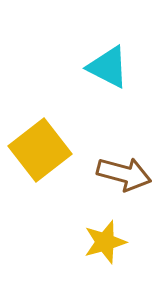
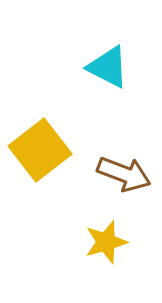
brown arrow: rotated 6 degrees clockwise
yellow star: moved 1 px right
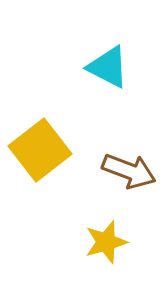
brown arrow: moved 5 px right, 3 px up
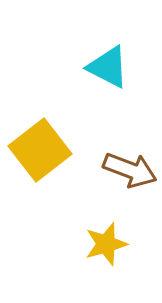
brown arrow: moved 1 px right, 1 px up
yellow star: moved 2 px down
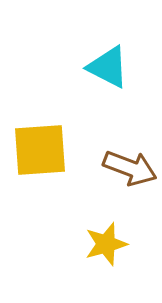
yellow square: rotated 34 degrees clockwise
brown arrow: moved 2 px up
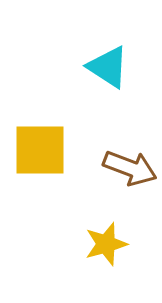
cyan triangle: rotated 6 degrees clockwise
yellow square: rotated 4 degrees clockwise
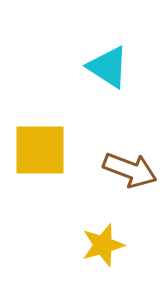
brown arrow: moved 2 px down
yellow star: moved 3 px left, 1 px down
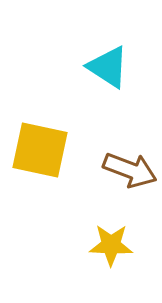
yellow square: rotated 12 degrees clockwise
yellow star: moved 8 px right; rotated 18 degrees clockwise
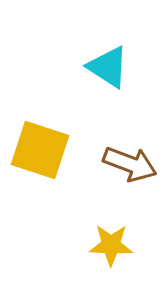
yellow square: rotated 6 degrees clockwise
brown arrow: moved 6 px up
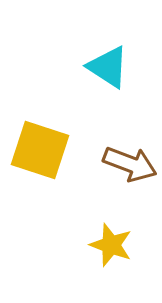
yellow star: rotated 18 degrees clockwise
